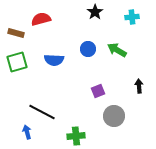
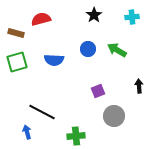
black star: moved 1 px left, 3 px down
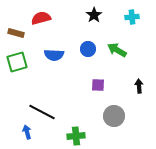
red semicircle: moved 1 px up
blue semicircle: moved 5 px up
purple square: moved 6 px up; rotated 24 degrees clockwise
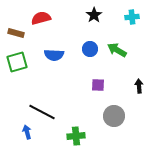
blue circle: moved 2 px right
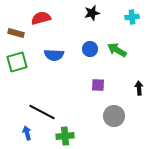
black star: moved 2 px left, 2 px up; rotated 21 degrees clockwise
black arrow: moved 2 px down
blue arrow: moved 1 px down
green cross: moved 11 px left
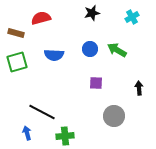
cyan cross: rotated 24 degrees counterclockwise
purple square: moved 2 px left, 2 px up
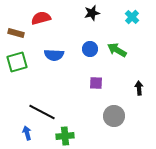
cyan cross: rotated 16 degrees counterclockwise
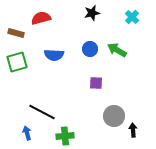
black arrow: moved 6 px left, 42 px down
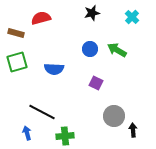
blue semicircle: moved 14 px down
purple square: rotated 24 degrees clockwise
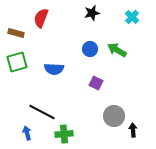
red semicircle: rotated 54 degrees counterclockwise
green cross: moved 1 px left, 2 px up
